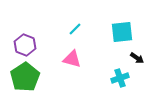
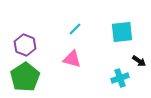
black arrow: moved 2 px right, 3 px down
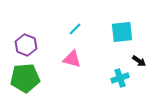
purple hexagon: moved 1 px right
green pentagon: moved 1 px down; rotated 28 degrees clockwise
